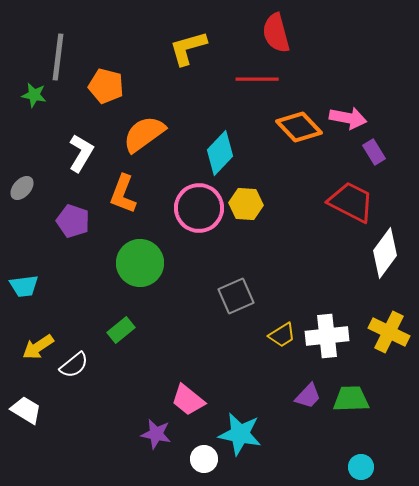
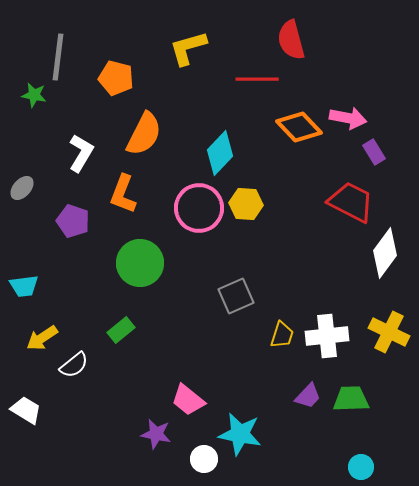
red semicircle: moved 15 px right, 7 px down
orange pentagon: moved 10 px right, 8 px up
orange semicircle: rotated 153 degrees clockwise
yellow trapezoid: rotated 40 degrees counterclockwise
yellow arrow: moved 4 px right, 9 px up
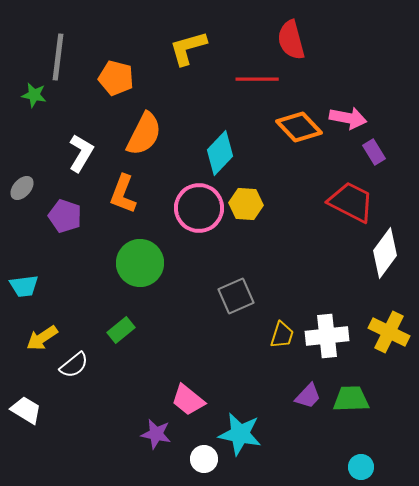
purple pentagon: moved 8 px left, 5 px up
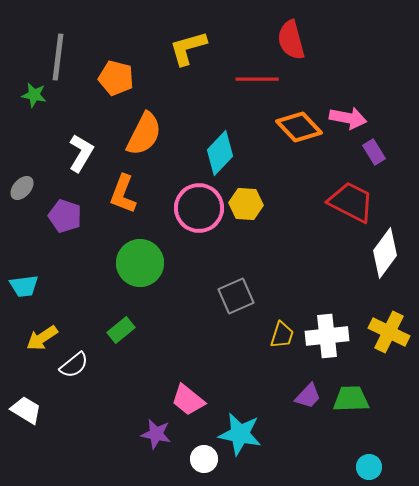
cyan circle: moved 8 px right
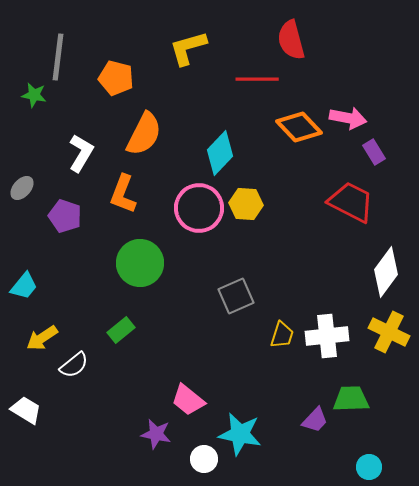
white diamond: moved 1 px right, 19 px down
cyan trapezoid: rotated 44 degrees counterclockwise
purple trapezoid: moved 7 px right, 24 px down
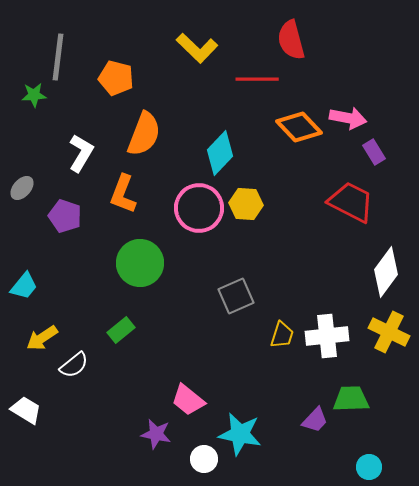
yellow L-shape: moved 9 px right; rotated 120 degrees counterclockwise
green star: rotated 15 degrees counterclockwise
orange semicircle: rotated 6 degrees counterclockwise
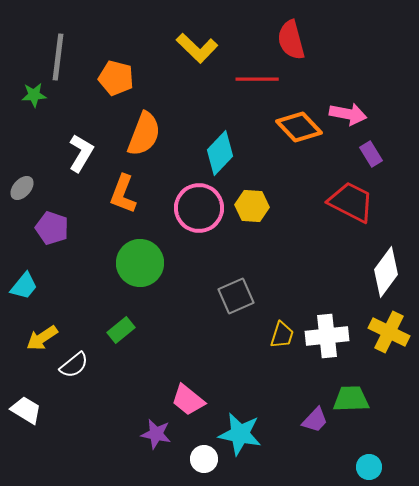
pink arrow: moved 4 px up
purple rectangle: moved 3 px left, 2 px down
yellow hexagon: moved 6 px right, 2 px down
purple pentagon: moved 13 px left, 12 px down
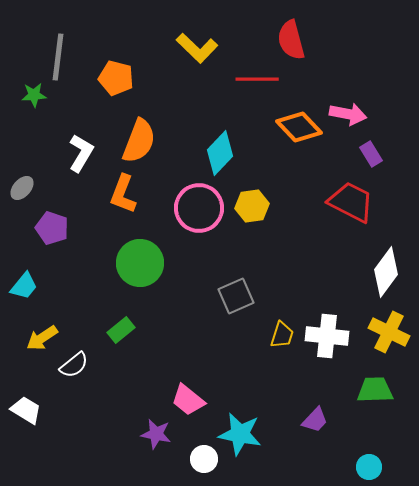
orange semicircle: moved 5 px left, 7 px down
yellow hexagon: rotated 12 degrees counterclockwise
white cross: rotated 12 degrees clockwise
green trapezoid: moved 24 px right, 9 px up
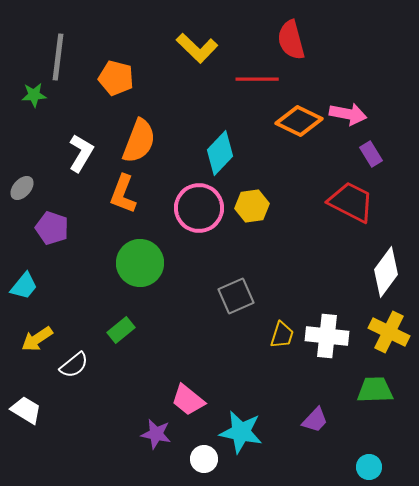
orange diamond: moved 6 px up; rotated 21 degrees counterclockwise
yellow arrow: moved 5 px left, 1 px down
cyan star: moved 1 px right, 2 px up
